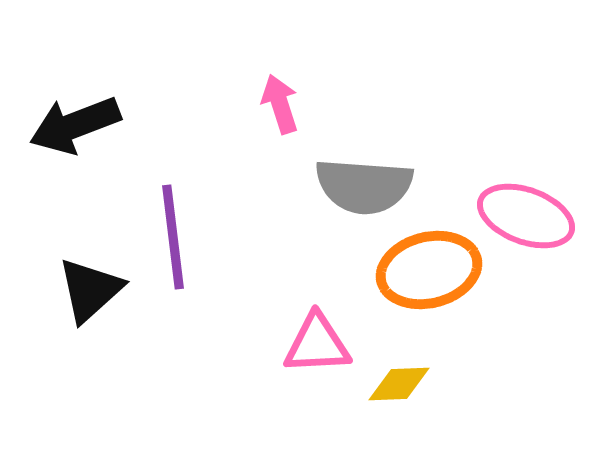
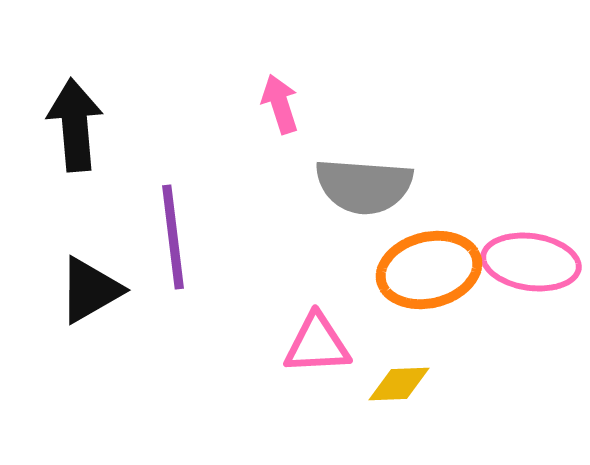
black arrow: rotated 106 degrees clockwise
pink ellipse: moved 5 px right, 46 px down; rotated 12 degrees counterclockwise
black triangle: rotated 12 degrees clockwise
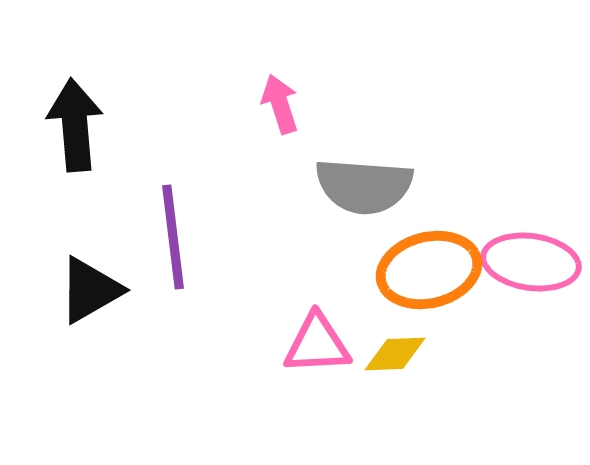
yellow diamond: moved 4 px left, 30 px up
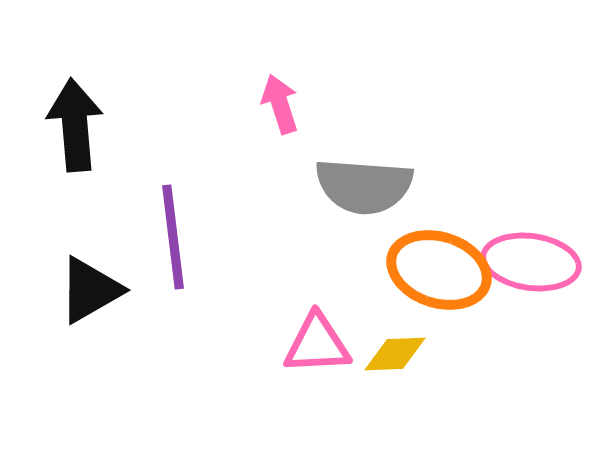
orange ellipse: moved 10 px right; rotated 32 degrees clockwise
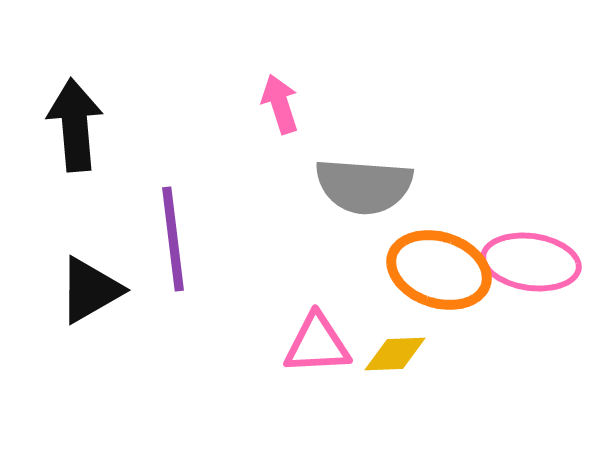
purple line: moved 2 px down
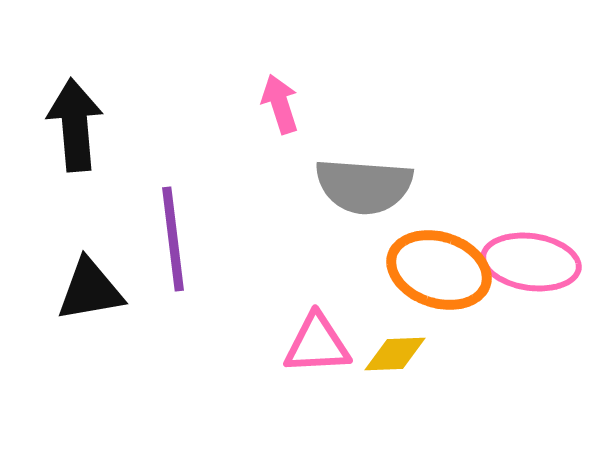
black triangle: rotated 20 degrees clockwise
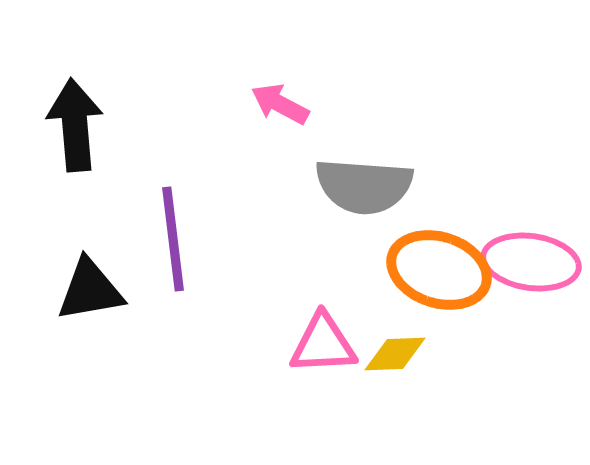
pink arrow: rotated 44 degrees counterclockwise
pink triangle: moved 6 px right
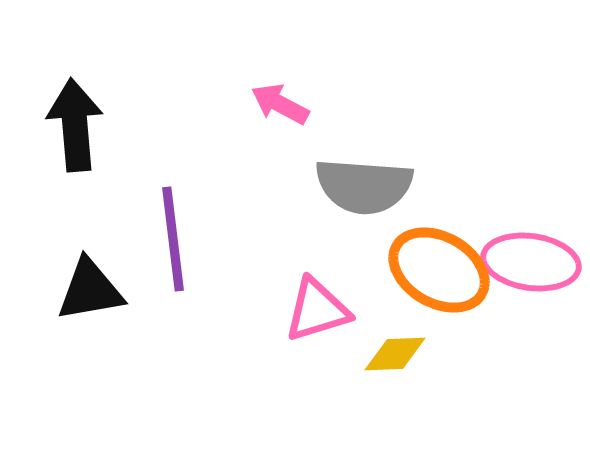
orange ellipse: rotated 12 degrees clockwise
pink triangle: moved 6 px left, 34 px up; rotated 14 degrees counterclockwise
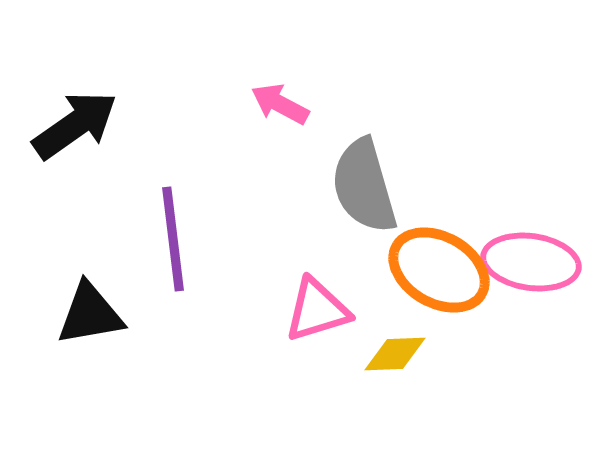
black arrow: rotated 60 degrees clockwise
gray semicircle: rotated 70 degrees clockwise
black triangle: moved 24 px down
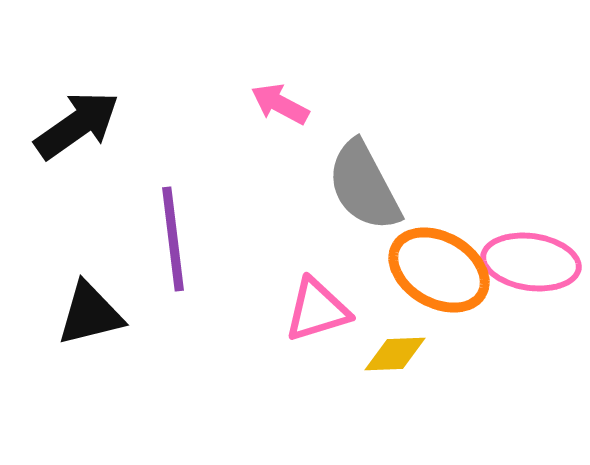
black arrow: moved 2 px right
gray semicircle: rotated 12 degrees counterclockwise
black triangle: rotated 4 degrees counterclockwise
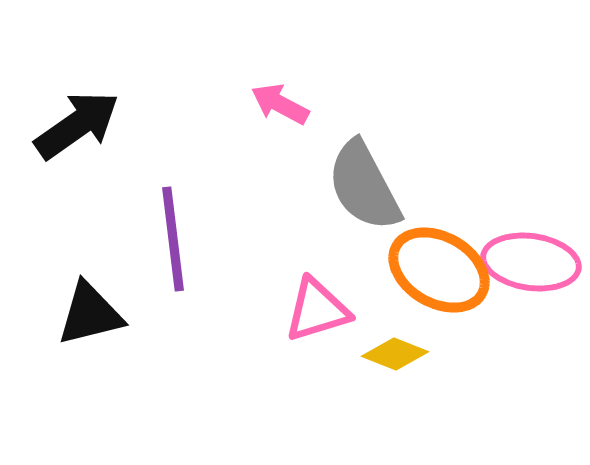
yellow diamond: rotated 24 degrees clockwise
